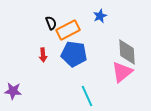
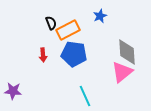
cyan line: moved 2 px left
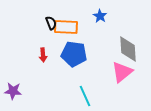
blue star: rotated 16 degrees counterclockwise
orange rectangle: moved 2 px left, 3 px up; rotated 30 degrees clockwise
gray diamond: moved 1 px right, 3 px up
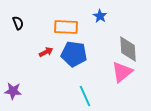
black semicircle: moved 33 px left
red arrow: moved 3 px right, 3 px up; rotated 112 degrees counterclockwise
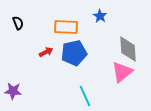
blue pentagon: moved 1 px up; rotated 20 degrees counterclockwise
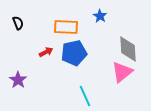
purple star: moved 5 px right, 11 px up; rotated 30 degrees clockwise
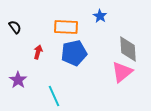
black semicircle: moved 3 px left, 4 px down; rotated 16 degrees counterclockwise
red arrow: moved 8 px left; rotated 48 degrees counterclockwise
cyan line: moved 31 px left
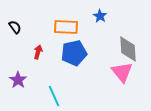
pink triangle: rotated 30 degrees counterclockwise
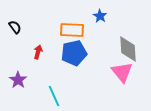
orange rectangle: moved 6 px right, 3 px down
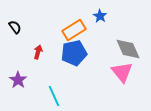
orange rectangle: moved 2 px right; rotated 35 degrees counterclockwise
gray diamond: rotated 20 degrees counterclockwise
